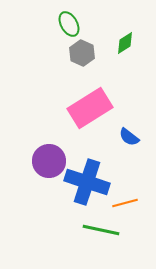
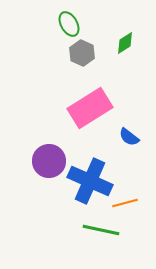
blue cross: moved 3 px right, 1 px up; rotated 6 degrees clockwise
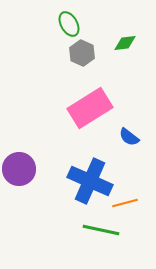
green diamond: rotated 25 degrees clockwise
purple circle: moved 30 px left, 8 px down
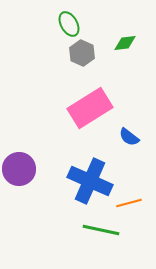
orange line: moved 4 px right
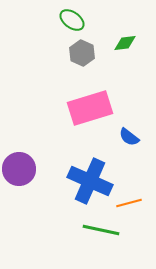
green ellipse: moved 3 px right, 4 px up; rotated 25 degrees counterclockwise
pink rectangle: rotated 15 degrees clockwise
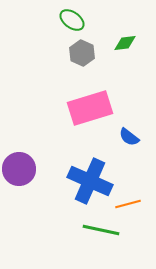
orange line: moved 1 px left, 1 px down
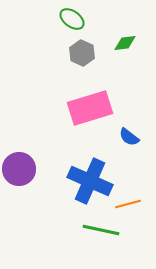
green ellipse: moved 1 px up
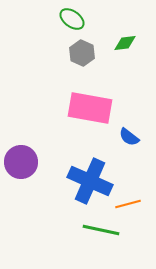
pink rectangle: rotated 27 degrees clockwise
purple circle: moved 2 px right, 7 px up
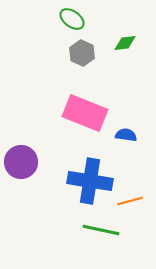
pink rectangle: moved 5 px left, 5 px down; rotated 12 degrees clockwise
blue semicircle: moved 3 px left, 2 px up; rotated 150 degrees clockwise
blue cross: rotated 15 degrees counterclockwise
orange line: moved 2 px right, 3 px up
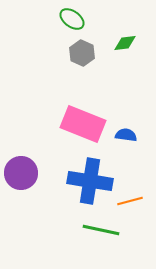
pink rectangle: moved 2 px left, 11 px down
purple circle: moved 11 px down
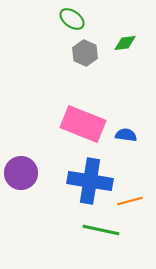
gray hexagon: moved 3 px right
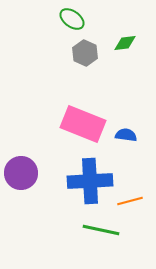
blue cross: rotated 12 degrees counterclockwise
